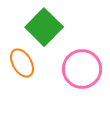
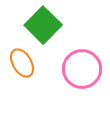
green square: moved 1 px left, 2 px up
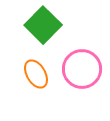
orange ellipse: moved 14 px right, 11 px down
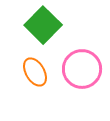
orange ellipse: moved 1 px left, 2 px up
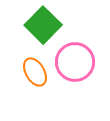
pink circle: moved 7 px left, 7 px up
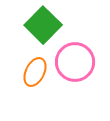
orange ellipse: rotated 56 degrees clockwise
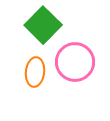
orange ellipse: rotated 20 degrees counterclockwise
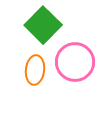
orange ellipse: moved 2 px up
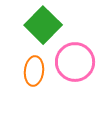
orange ellipse: moved 1 px left, 1 px down
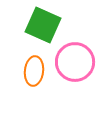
green square: rotated 21 degrees counterclockwise
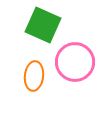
orange ellipse: moved 5 px down
